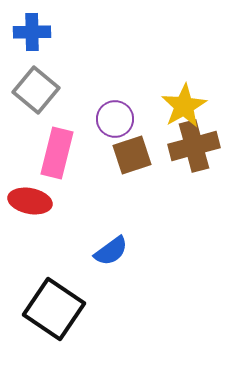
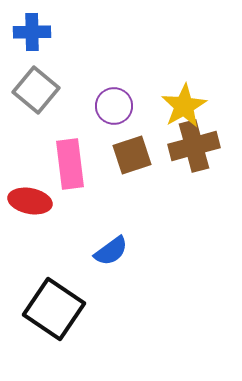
purple circle: moved 1 px left, 13 px up
pink rectangle: moved 13 px right, 11 px down; rotated 21 degrees counterclockwise
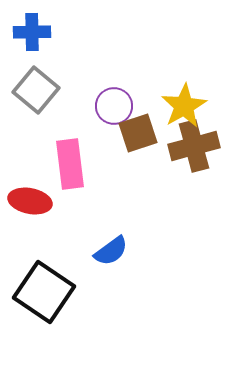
brown square: moved 6 px right, 22 px up
black square: moved 10 px left, 17 px up
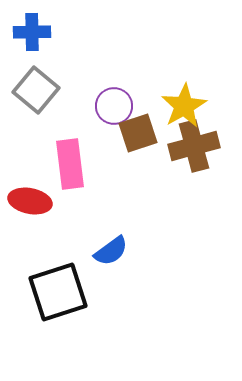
black square: moved 14 px right; rotated 38 degrees clockwise
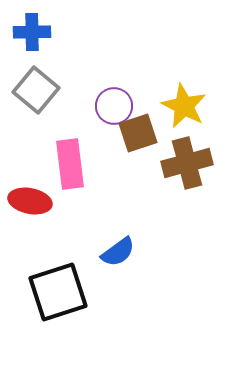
yellow star: rotated 15 degrees counterclockwise
brown cross: moved 7 px left, 17 px down
blue semicircle: moved 7 px right, 1 px down
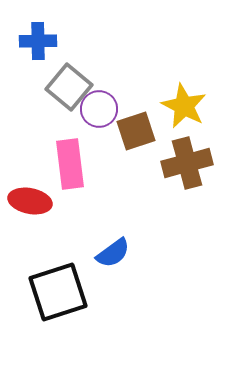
blue cross: moved 6 px right, 9 px down
gray square: moved 33 px right, 3 px up
purple circle: moved 15 px left, 3 px down
brown square: moved 2 px left, 2 px up
blue semicircle: moved 5 px left, 1 px down
